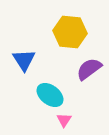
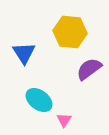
blue triangle: moved 7 px up
cyan ellipse: moved 11 px left, 5 px down
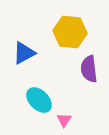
blue triangle: rotated 35 degrees clockwise
purple semicircle: rotated 60 degrees counterclockwise
cyan ellipse: rotated 8 degrees clockwise
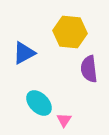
cyan ellipse: moved 3 px down
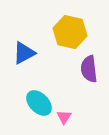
yellow hexagon: rotated 8 degrees clockwise
pink triangle: moved 3 px up
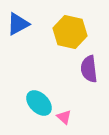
blue triangle: moved 6 px left, 29 px up
pink triangle: rotated 21 degrees counterclockwise
